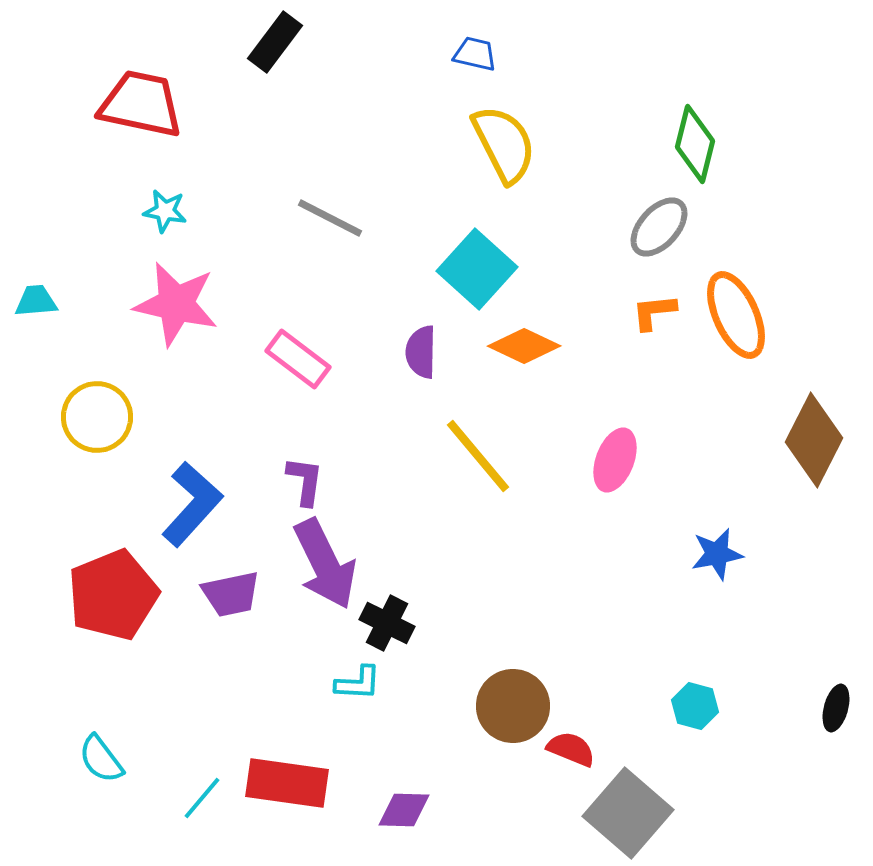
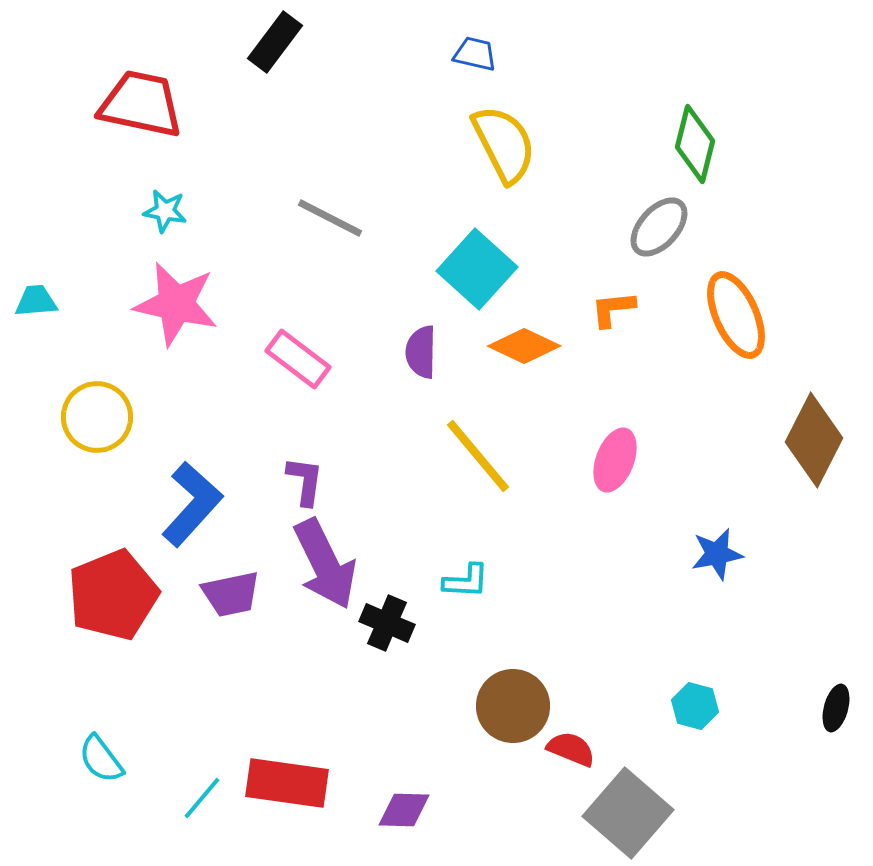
orange L-shape: moved 41 px left, 3 px up
black cross: rotated 4 degrees counterclockwise
cyan L-shape: moved 108 px right, 102 px up
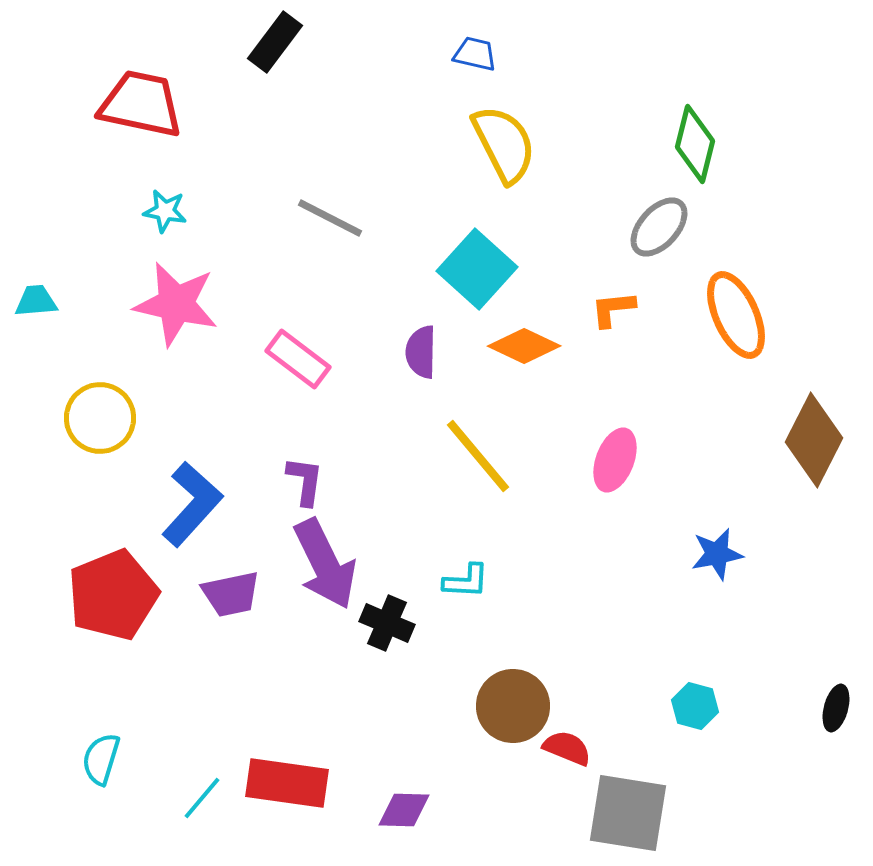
yellow circle: moved 3 px right, 1 px down
red semicircle: moved 4 px left, 1 px up
cyan semicircle: rotated 54 degrees clockwise
gray square: rotated 32 degrees counterclockwise
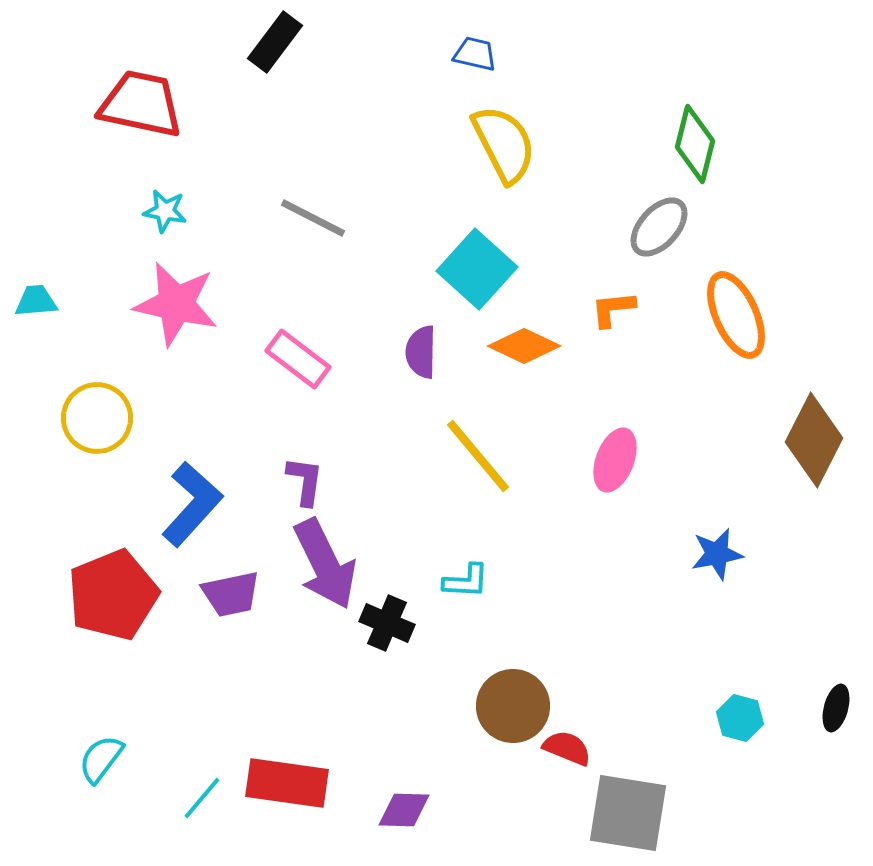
gray line: moved 17 px left
yellow circle: moved 3 px left
cyan hexagon: moved 45 px right, 12 px down
cyan semicircle: rotated 20 degrees clockwise
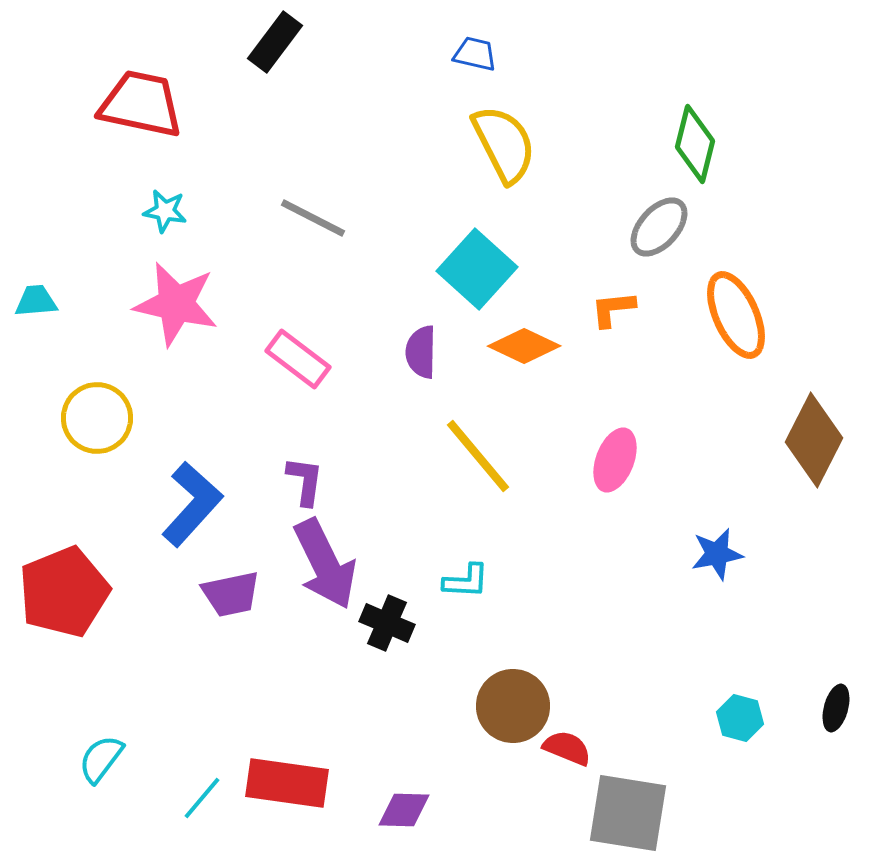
red pentagon: moved 49 px left, 3 px up
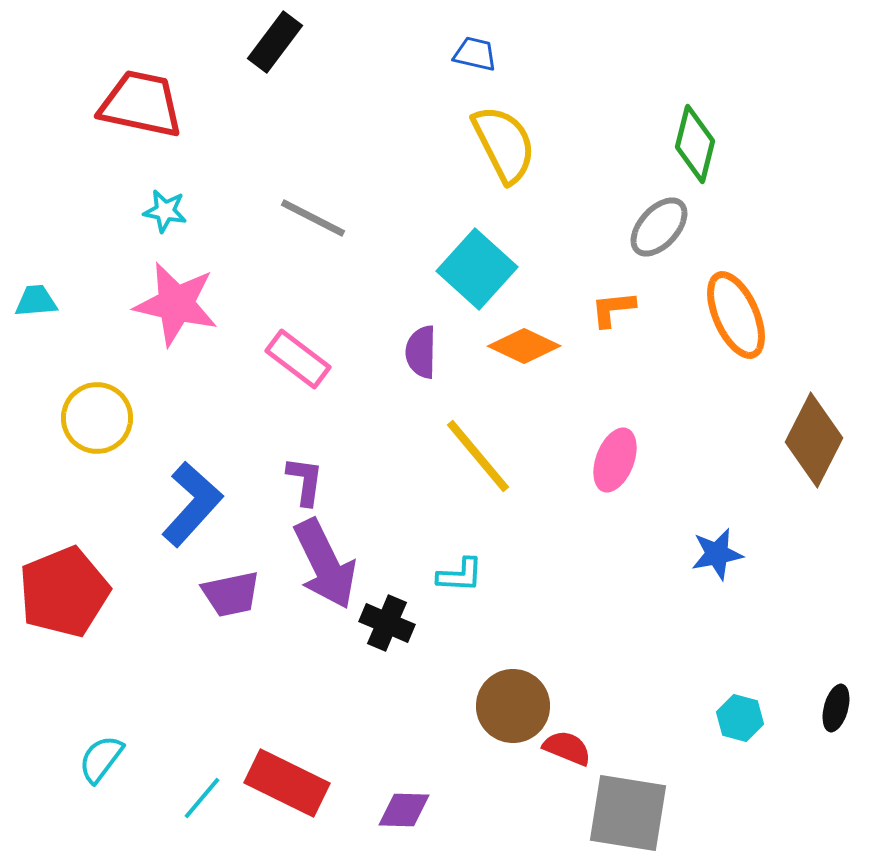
cyan L-shape: moved 6 px left, 6 px up
red rectangle: rotated 18 degrees clockwise
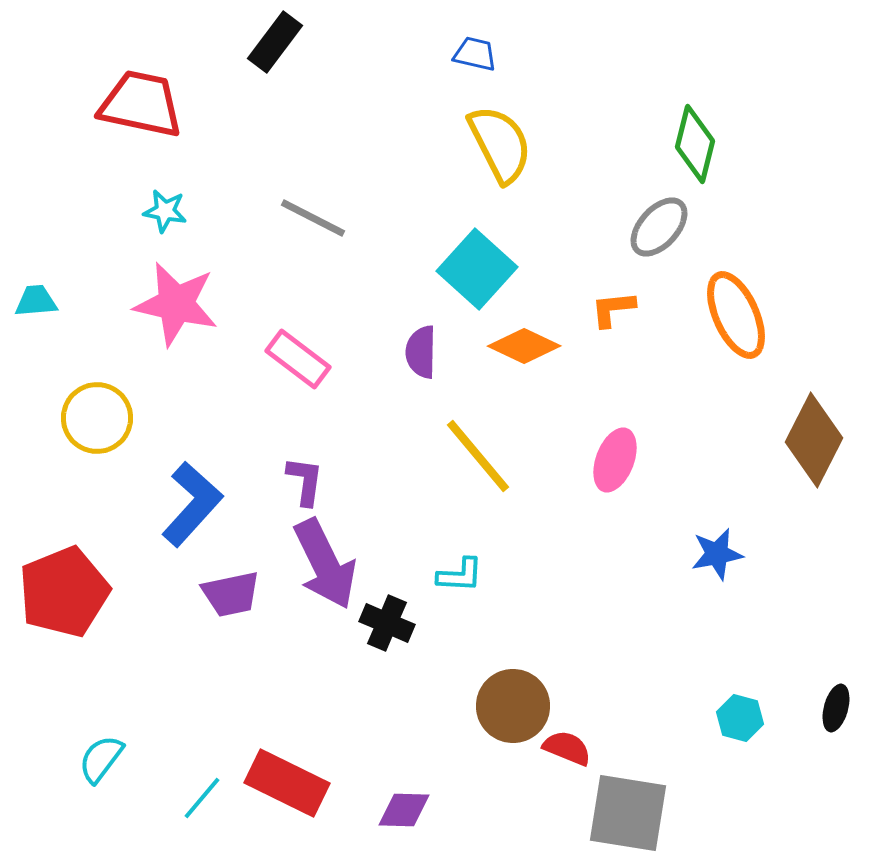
yellow semicircle: moved 4 px left
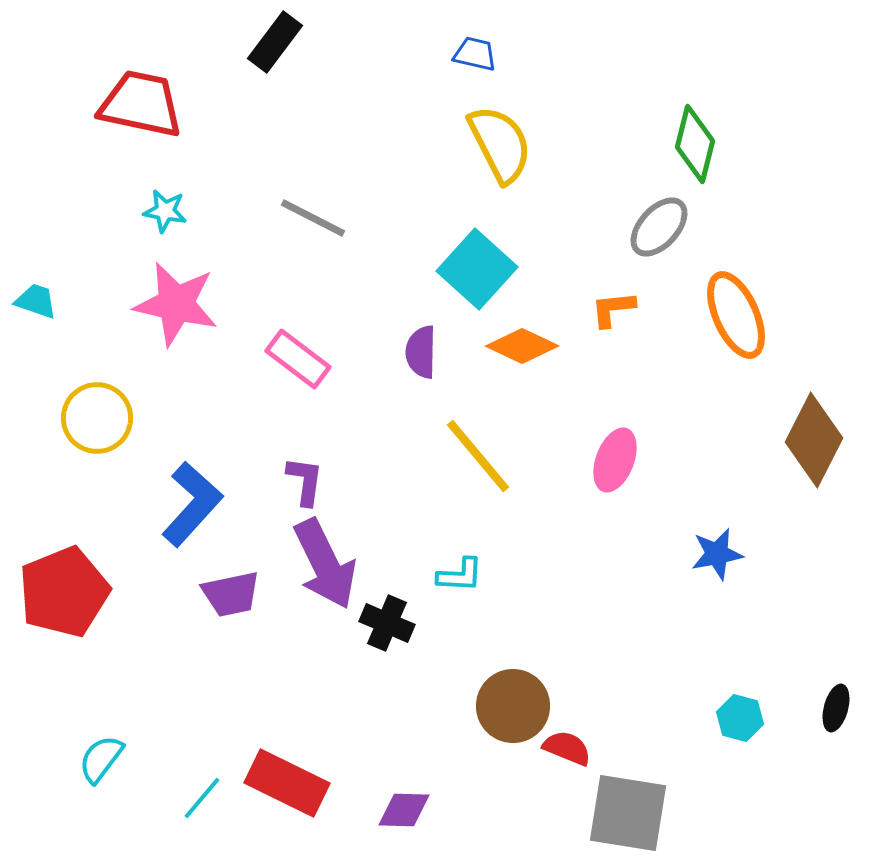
cyan trapezoid: rotated 24 degrees clockwise
orange diamond: moved 2 px left
